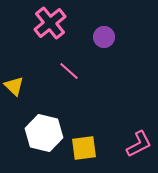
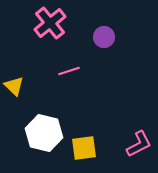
pink line: rotated 60 degrees counterclockwise
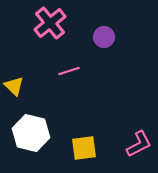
white hexagon: moved 13 px left
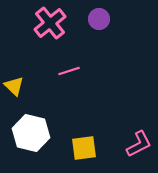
purple circle: moved 5 px left, 18 px up
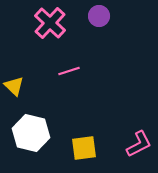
purple circle: moved 3 px up
pink cross: rotated 8 degrees counterclockwise
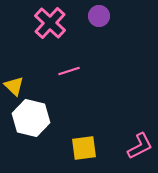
white hexagon: moved 15 px up
pink L-shape: moved 1 px right, 2 px down
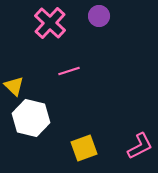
yellow square: rotated 12 degrees counterclockwise
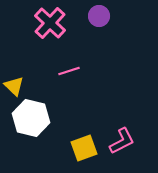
pink L-shape: moved 18 px left, 5 px up
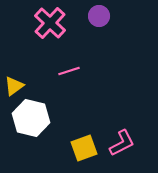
yellow triangle: rotated 40 degrees clockwise
pink L-shape: moved 2 px down
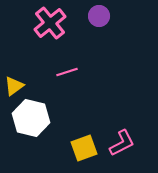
pink cross: rotated 8 degrees clockwise
pink line: moved 2 px left, 1 px down
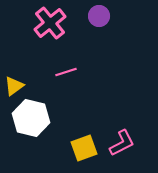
pink line: moved 1 px left
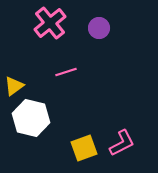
purple circle: moved 12 px down
